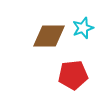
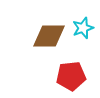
red pentagon: moved 2 px left, 1 px down
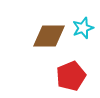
red pentagon: rotated 16 degrees counterclockwise
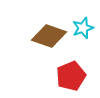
brown diamond: rotated 20 degrees clockwise
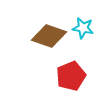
cyan star: rotated 30 degrees clockwise
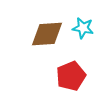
brown diamond: moved 2 px left, 2 px up; rotated 24 degrees counterclockwise
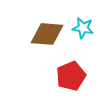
brown diamond: rotated 8 degrees clockwise
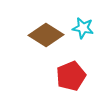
brown diamond: moved 1 px left, 1 px down; rotated 28 degrees clockwise
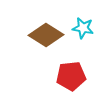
red pentagon: rotated 16 degrees clockwise
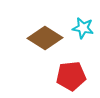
brown diamond: moved 1 px left, 3 px down
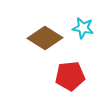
red pentagon: moved 1 px left
